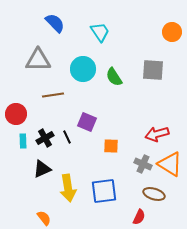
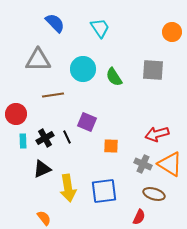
cyan trapezoid: moved 4 px up
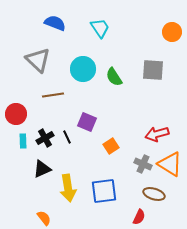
blue semicircle: rotated 25 degrees counterclockwise
gray triangle: rotated 44 degrees clockwise
orange square: rotated 35 degrees counterclockwise
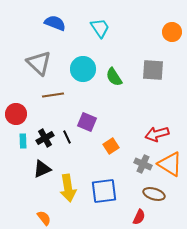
gray triangle: moved 1 px right, 3 px down
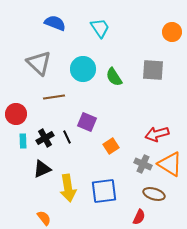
brown line: moved 1 px right, 2 px down
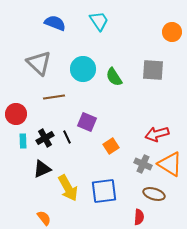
cyan trapezoid: moved 1 px left, 7 px up
yellow arrow: rotated 20 degrees counterclockwise
red semicircle: rotated 21 degrees counterclockwise
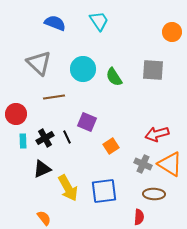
brown ellipse: rotated 15 degrees counterclockwise
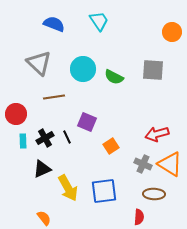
blue semicircle: moved 1 px left, 1 px down
green semicircle: rotated 30 degrees counterclockwise
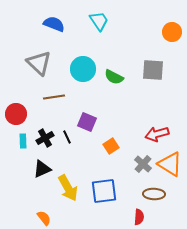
gray cross: rotated 18 degrees clockwise
